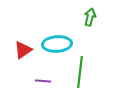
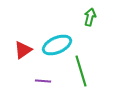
cyan ellipse: moved 1 px down; rotated 20 degrees counterclockwise
green line: moved 1 px right, 1 px up; rotated 24 degrees counterclockwise
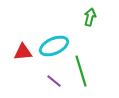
cyan ellipse: moved 3 px left, 1 px down
red triangle: moved 2 px down; rotated 30 degrees clockwise
purple line: moved 11 px right; rotated 35 degrees clockwise
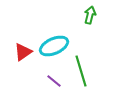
green arrow: moved 2 px up
red triangle: rotated 30 degrees counterclockwise
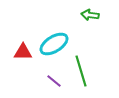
green arrow: rotated 96 degrees counterclockwise
cyan ellipse: moved 2 px up; rotated 8 degrees counterclockwise
red triangle: rotated 36 degrees clockwise
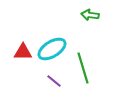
cyan ellipse: moved 2 px left, 5 px down
green line: moved 2 px right, 3 px up
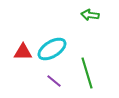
green line: moved 4 px right, 5 px down
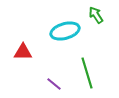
green arrow: moved 6 px right; rotated 48 degrees clockwise
cyan ellipse: moved 13 px right, 18 px up; rotated 16 degrees clockwise
purple line: moved 3 px down
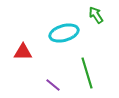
cyan ellipse: moved 1 px left, 2 px down
purple line: moved 1 px left, 1 px down
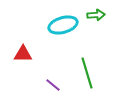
green arrow: rotated 120 degrees clockwise
cyan ellipse: moved 1 px left, 8 px up
red triangle: moved 2 px down
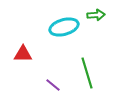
cyan ellipse: moved 1 px right, 2 px down
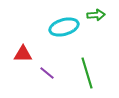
purple line: moved 6 px left, 12 px up
